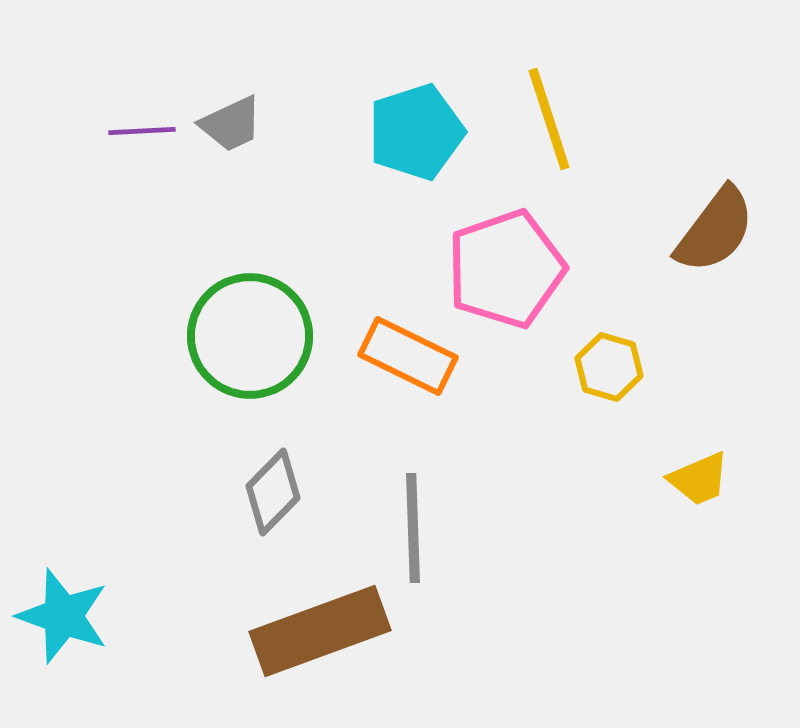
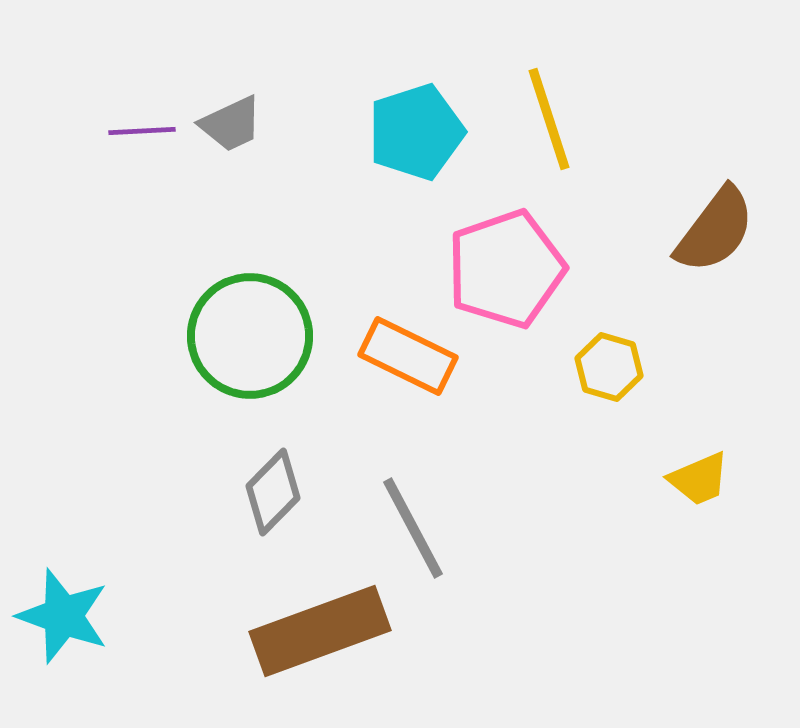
gray line: rotated 26 degrees counterclockwise
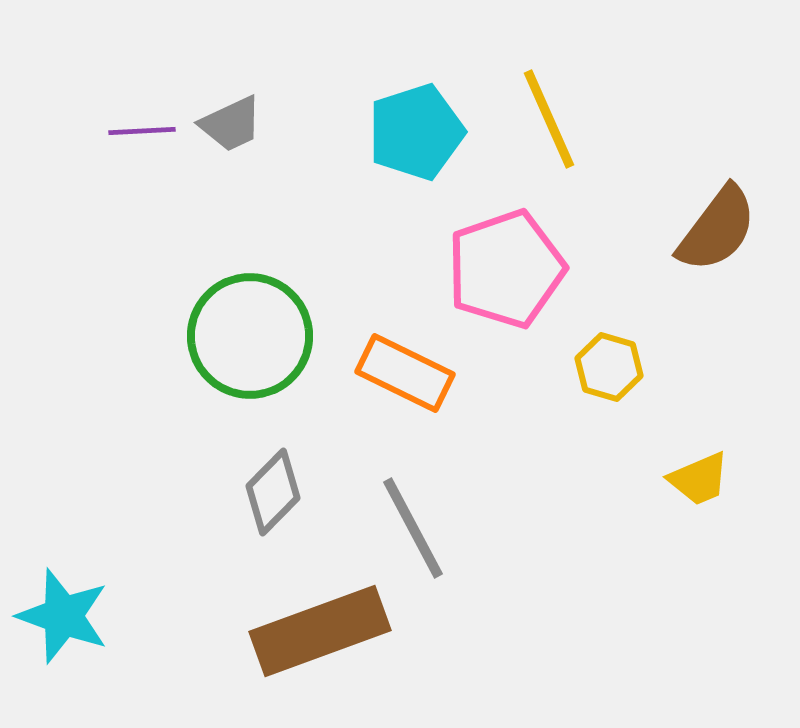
yellow line: rotated 6 degrees counterclockwise
brown semicircle: moved 2 px right, 1 px up
orange rectangle: moved 3 px left, 17 px down
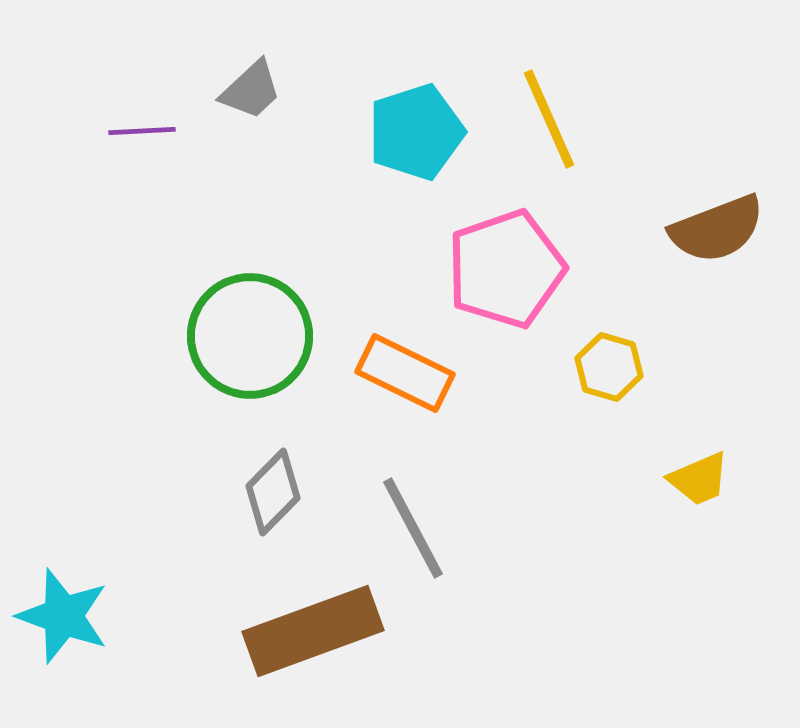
gray trapezoid: moved 20 px right, 34 px up; rotated 18 degrees counterclockwise
brown semicircle: rotated 32 degrees clockwise
brown rectangle: moved 7 px left
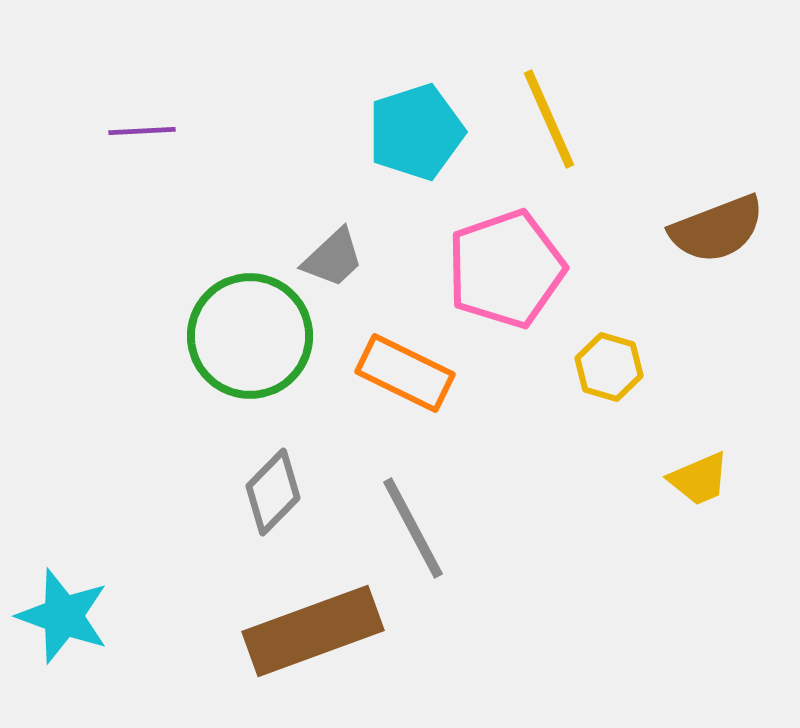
gray trapezoid: moved 82 px right, 168 px down
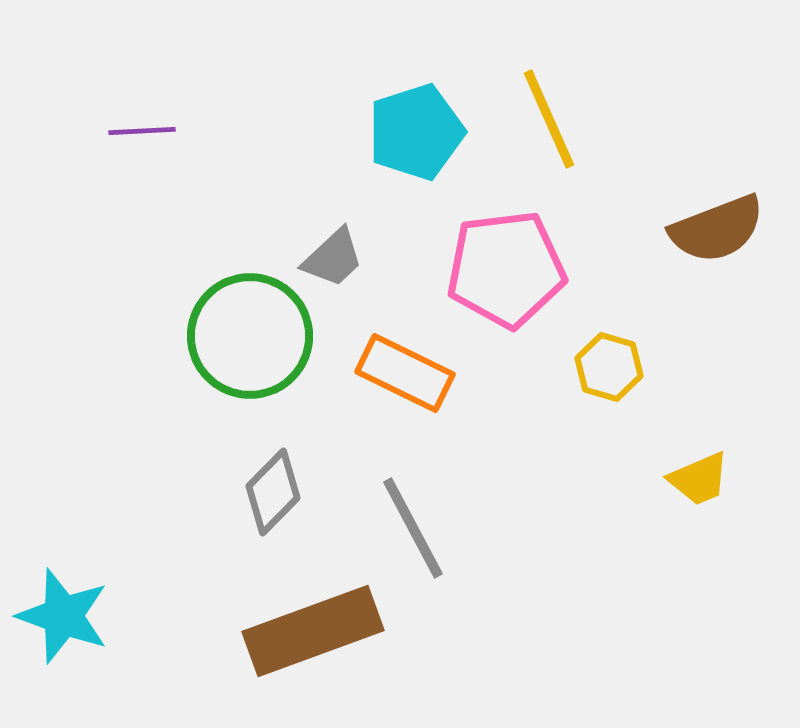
pink pentagon: rotated 12 degrees clockwise
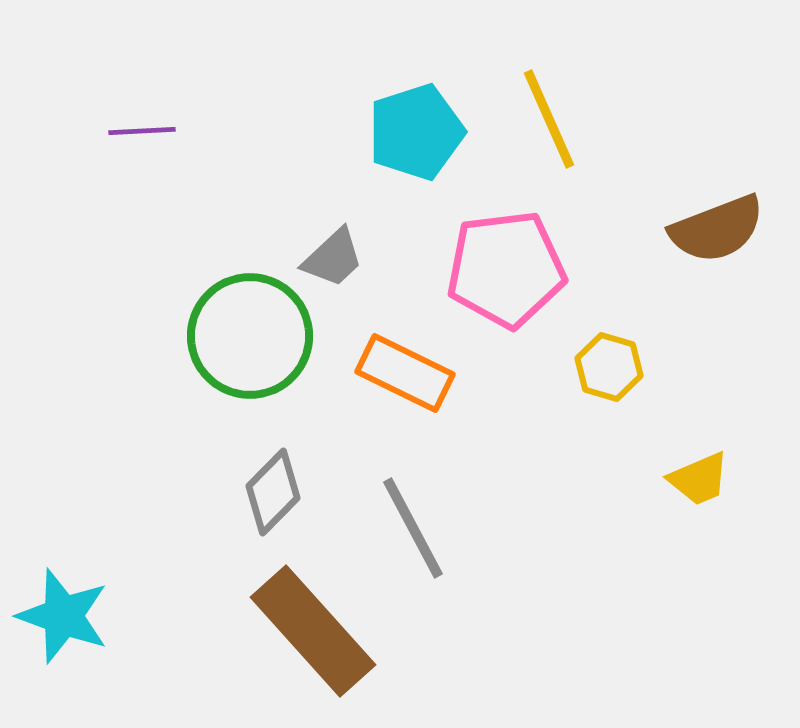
brown rectangle: rotated 68 degrees clockwise
